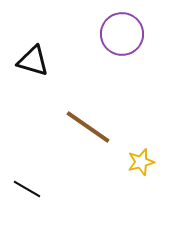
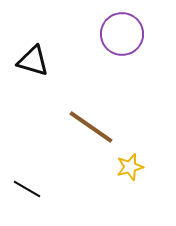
brown line: moved 3 px right
yellow star: moved 11 px left, 5 px down
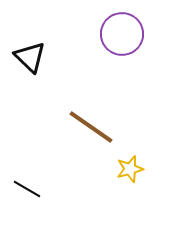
black triangle: moved 3 px left, 4 px up; rotated 28 degrees clockwise
yellow star: moved 2 px down
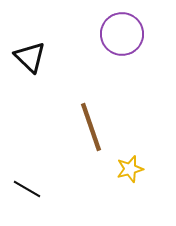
brown line: rotated 36 degrees clockwise
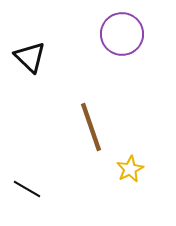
yellow star: rotated 12 degrees counterclockwise
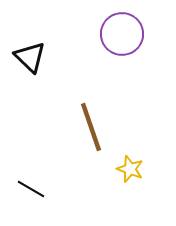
yellow star: rotated 24 degrees counterclockwise
black line: moved 4 px right
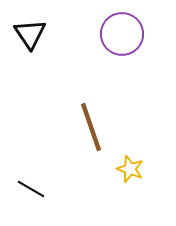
black triangle: moved 23 px up; rotated 12 degrees clockwise
